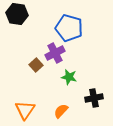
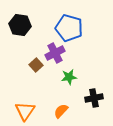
black hexagon: moved 3 px right, 11 px down
green star: rotated 21 degrees counterclockwise
orange triangle: moved 1 px down
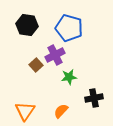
black hexagon: moved 7 px right
purple cross: moved 2 px down
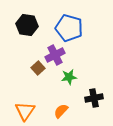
brown square: moved 2 px right, 3 px down
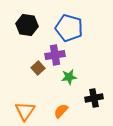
purple cross: rotated 18 degrees clockwise
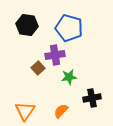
black cross: moved 2 px left
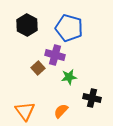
black hexagon: rotated 20 degrees clockwise
purple cross: rotated 24 degrees clockwise
black cross: rotated 24 degrees clockwise
orange triangle: rotated 10 degrees counterclockwise
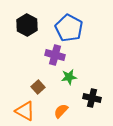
blue pentagon: rotated 12 degrees clockwise
brown square: moved 19 px down
orange triangle: rotated 25 degrees counterclockwise
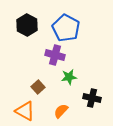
blue pentagon: moved 3 px left
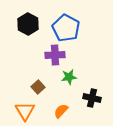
black hexagon: moved 1 px right, 1 px up
purple cross: rotated 18 degrees counterclockwise
orange triangle: rotated 30 degrees clockwise
